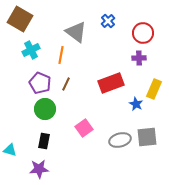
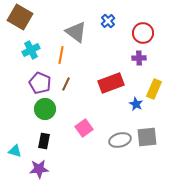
brown square: moved 2 px up
cyan triangle: moved 5 px right, 1 px down
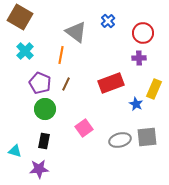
cyan cross: moved 6 px left, 1 px down; rotated 18 degrees counterclockwise
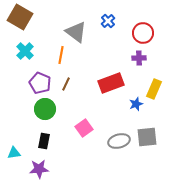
blue star: rotated 24 degrees clockwise
gray ellipse: moved 1 px left, 1 px down
cyan triangle: moved 1 px left, 2 px down; rotated 24 degrees counterclockwise
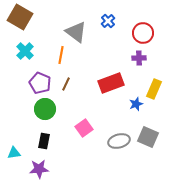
gray square: moved 1 px right; rotated 30 degrees clockwise
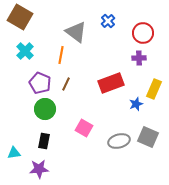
pink square: rotated 24 degrees counterclockwise
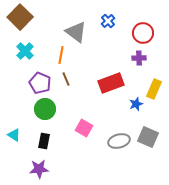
brown square: rotated 15 degrees clockwise
brown line: moved 5 px up; rotated 48 degrees counterclockwise
cyan triangle: moved 18 px up; rotated 40 degrees clockwise
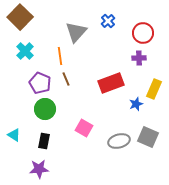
gray triangle: rotated 35 degrees clockwise
orange line: moved 1 px left, 1 px down; rotated 18 degrees counterclockwise
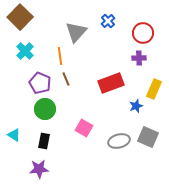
blue star: moved 2 px down
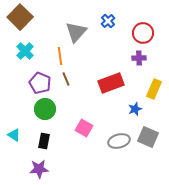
blue star: moved 1 px left, 3 px down
